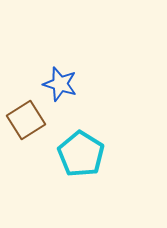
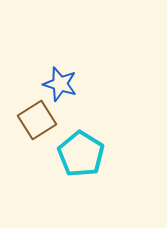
brown square: moved 11 px right
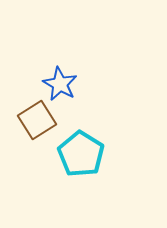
blue star: rotated 12 degrees clockwise
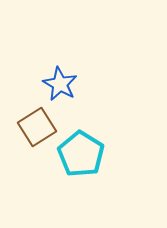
brown square: moved 7 px down
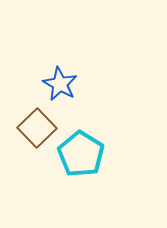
brown square: moved 1 px down; rotated 12 degrees counterclockwise
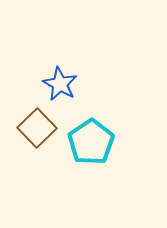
cyan pentagon: moved 10 px right, 12 px up; rotated 6 degrees clockwise
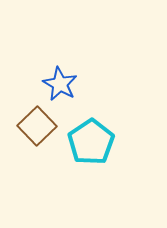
brown square: moved 2 px up
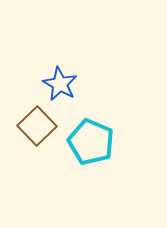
cyan pentagon: rotated 15 degrees counterclockwise
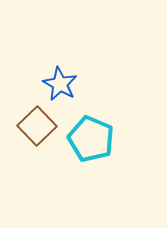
cyan pentagon: moved 3 px up
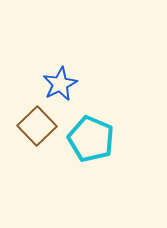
blue star: rotated 16 degrees clockwise
